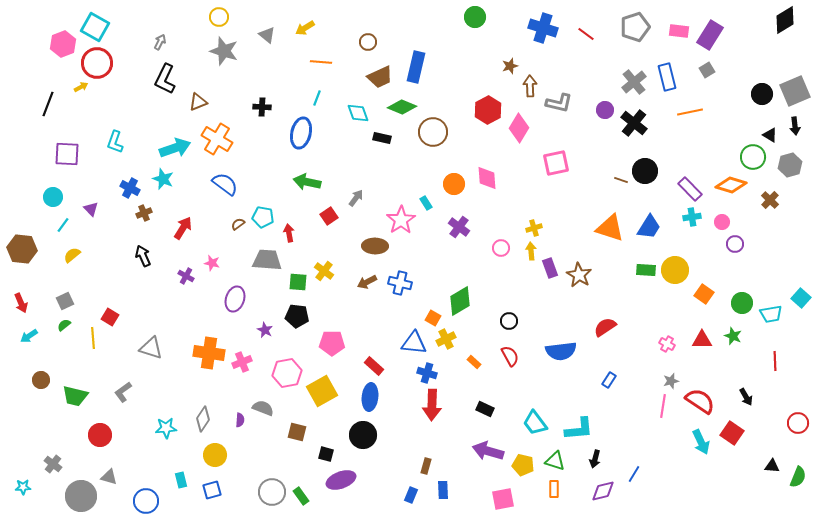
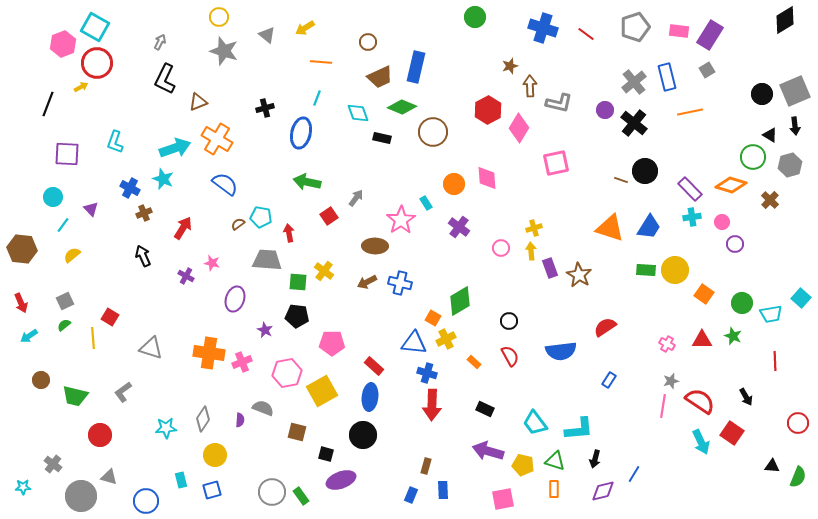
black cross at (262, 107): moved 3 px right, 1 px down; rotated 18 degrees counterclockwise
cyan pentagon at (263, 217): moved 2 px left
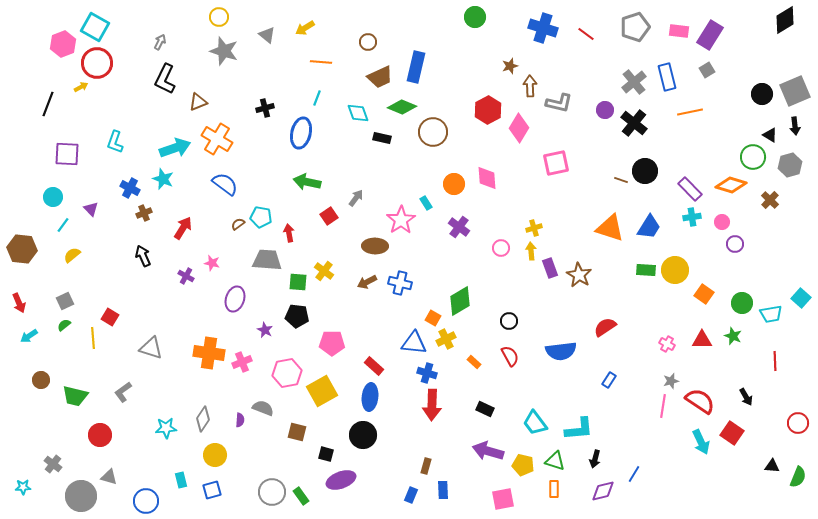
red arrow at (21, 303): moved 2 px left
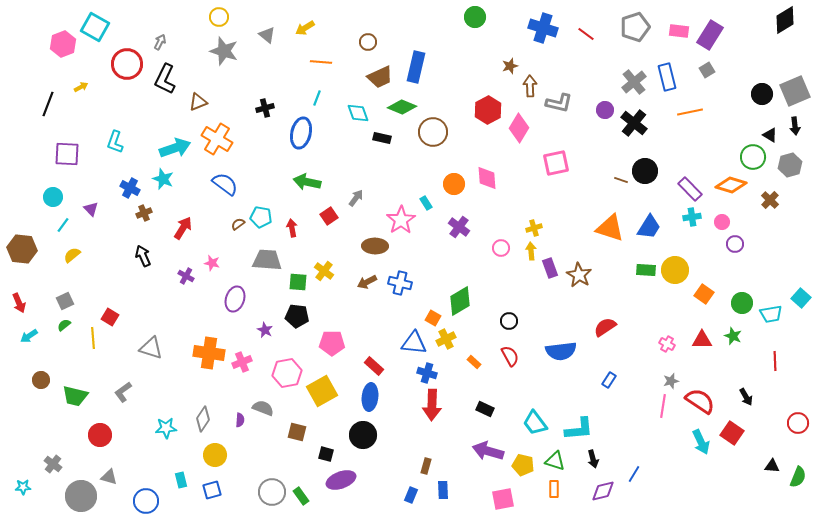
red circle at (97, 63): moved 30 px right, 1 px down
red arrow at (289, 233): moved 3 px right, 5 px up
black arrow at (595, 459): moved 2 px left; rotated 30 degrees counterclockwise
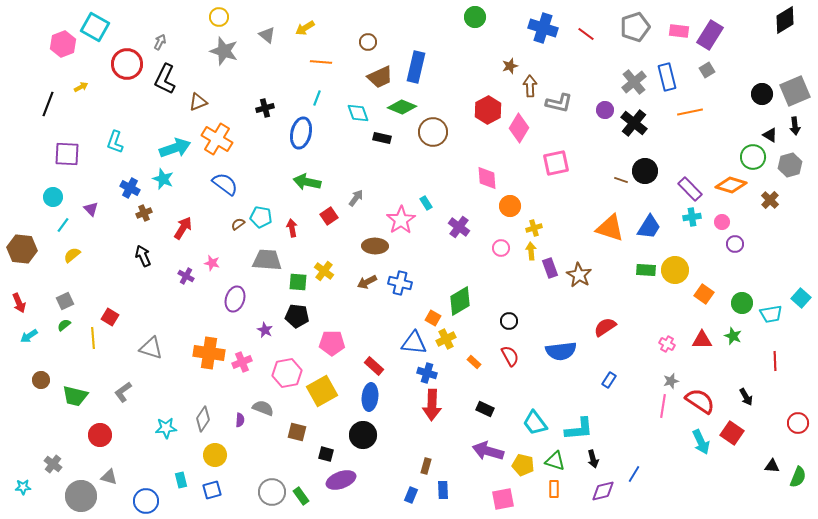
orange circle at (454, 184): moved 56 px right, 22 px down
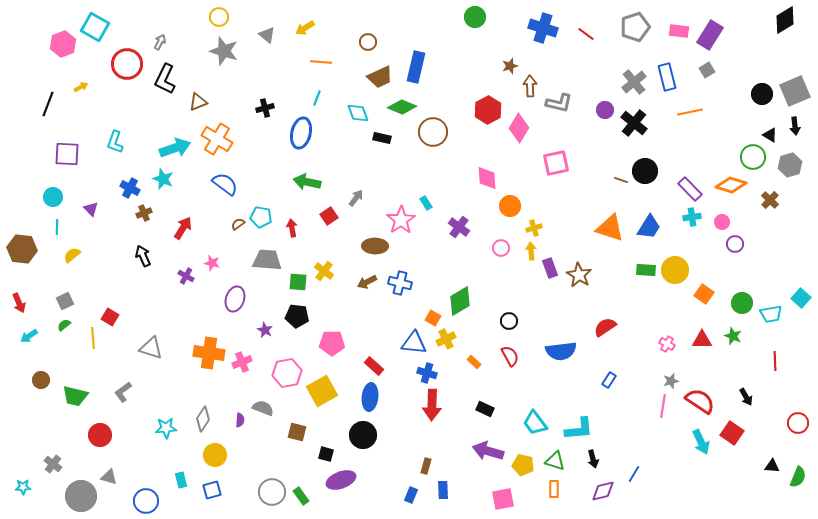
cyan line at (63, 225): moved 6 px left, 2 px down; rotated 35 degrees counterclockwise
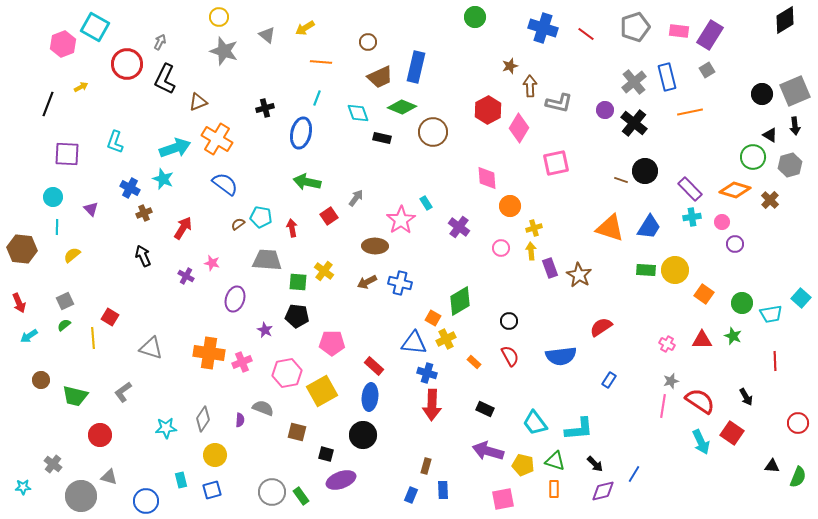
orange diamond at (731, 185): moved 4 px right, 5 px down
red semicircle at (605, 327): moved 4 px left
blue semicircle at (561, 351): moved 5 px down
black arrow at (593, 459): moved 2 px right, 5 px down; rotated 30 degrees counterclockwise
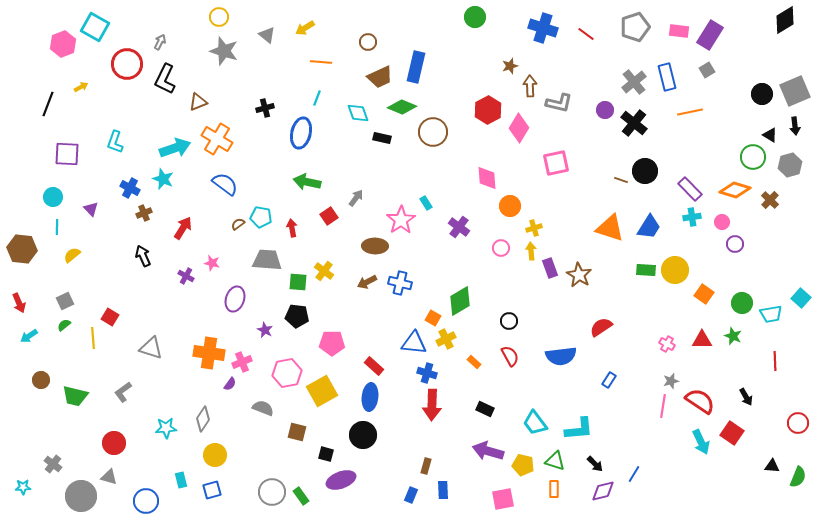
purple semicircle at (240, 420): moved 10 px left, 36 px up; rotated 32 degrees clockwise
red circle at (100, 435): moved 14 px right, 8 px down
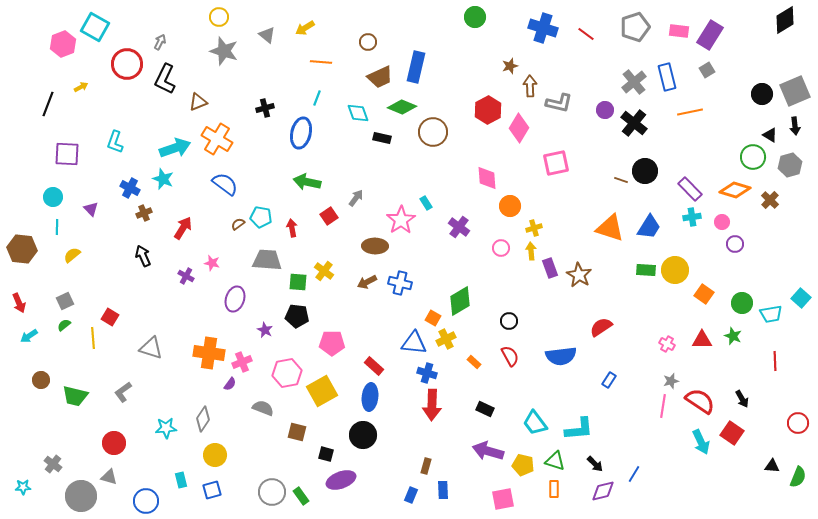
black arrow at (746, 397): moved 4 px left, 2 px down
